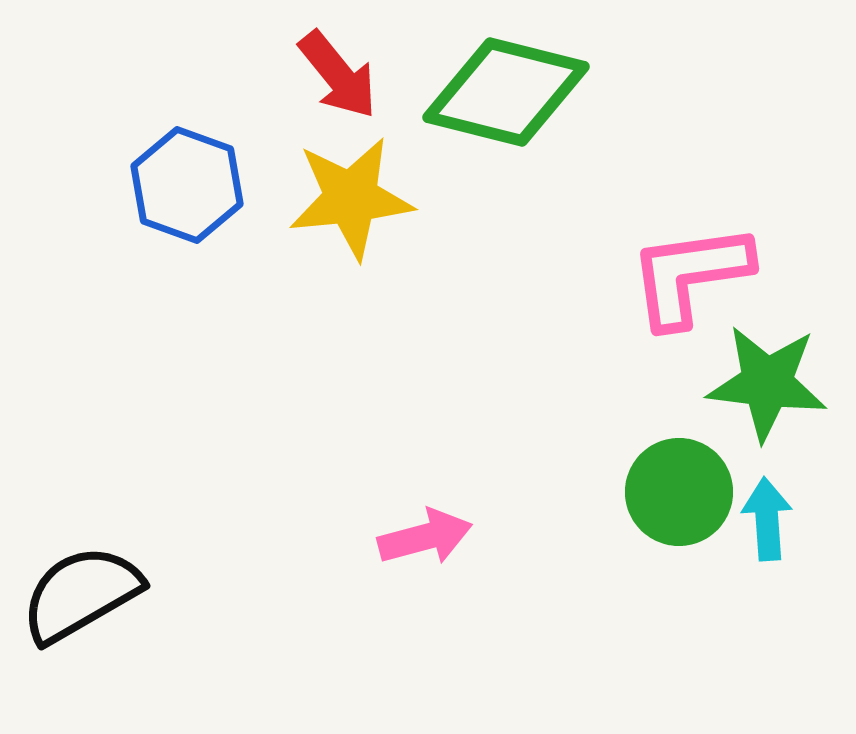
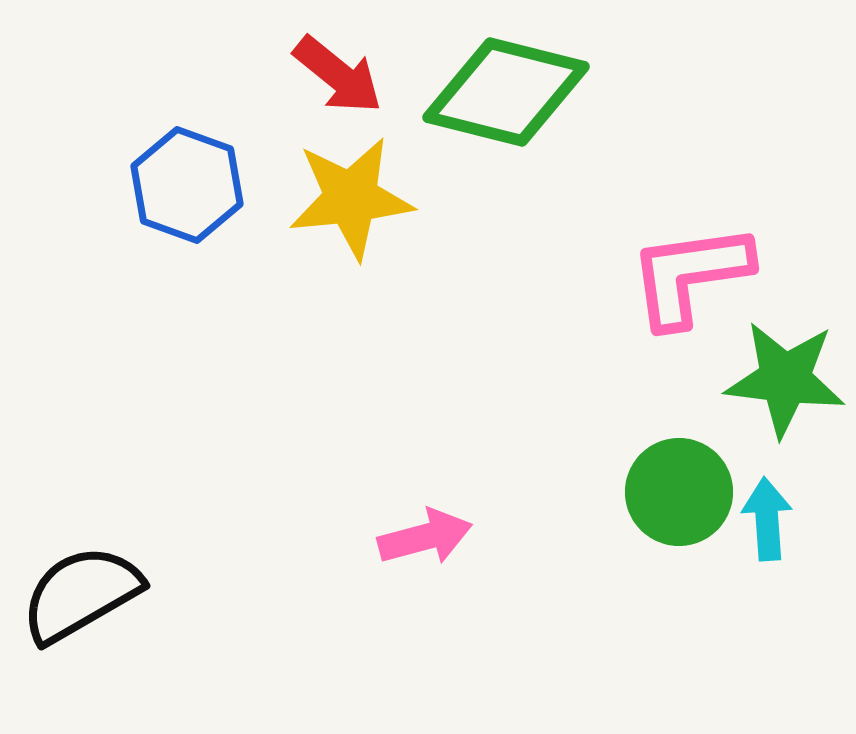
red arrow: rotated 12 degrees counterclockwise
green star: moved 18 px right, 4 px up
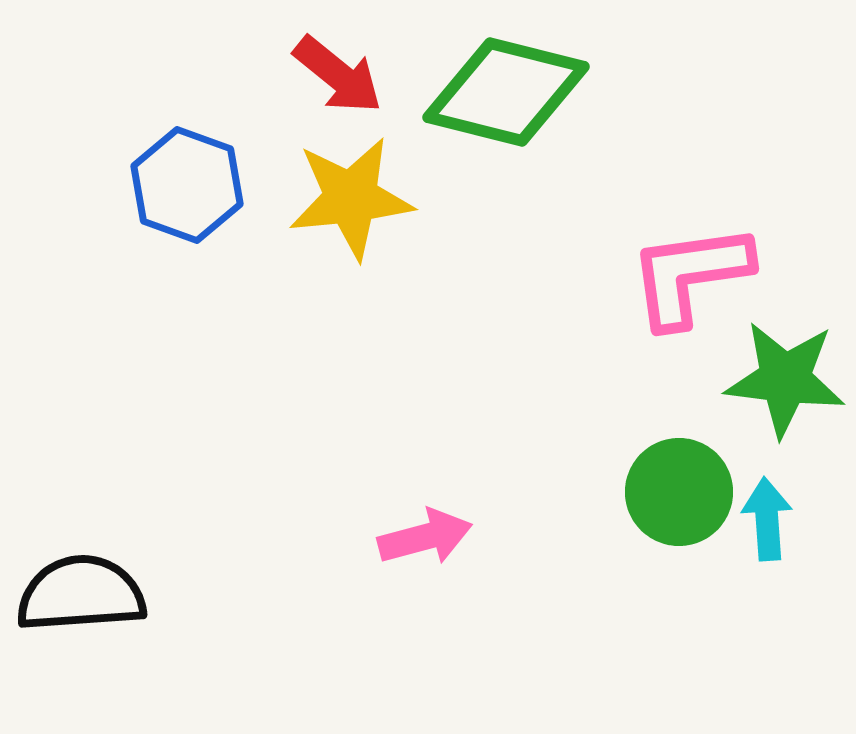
black semicircle: rotated 26 degrees clockwise
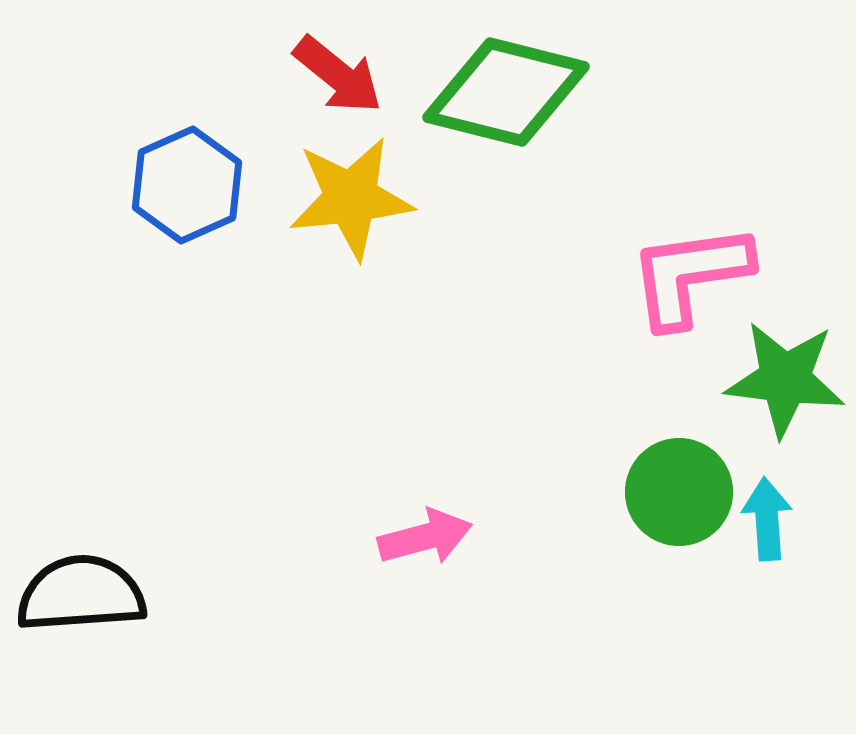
blue hexagon: rotated 16 degrees clockwise
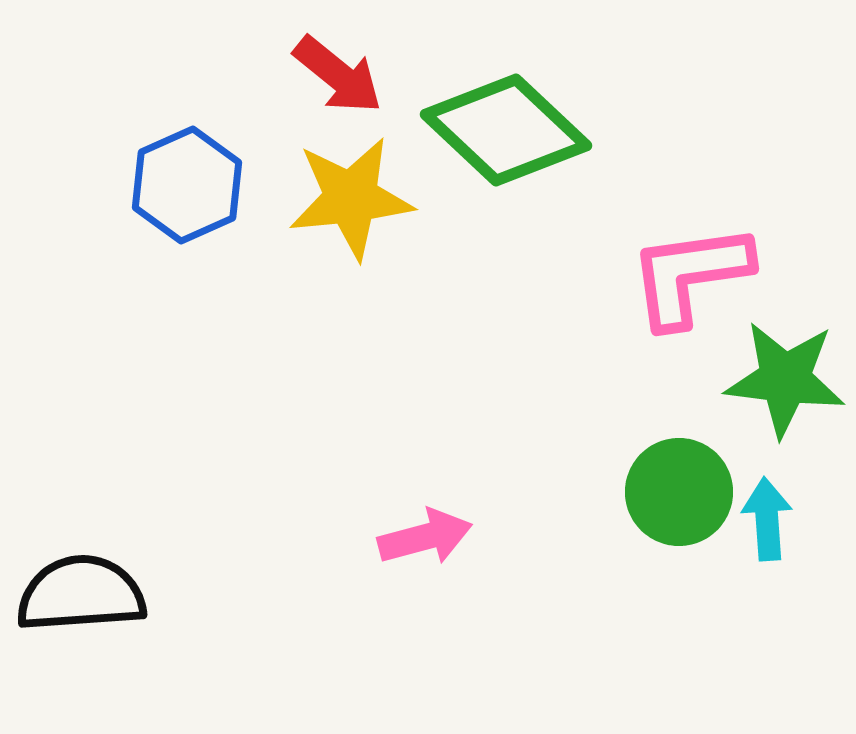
green diamond: moved 38 px down; rotated 29 degrees clockwise
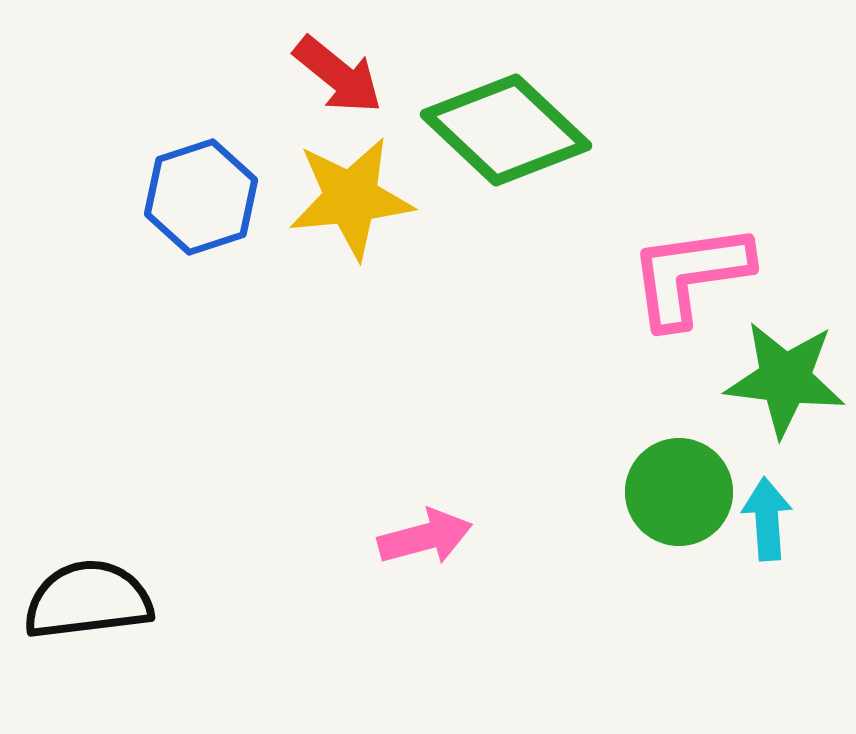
blue hexagon: moved 14 px right, 12 px down; rotated 6 degrees clockwise
black semicircle: moved 7 px right, 6 px down; rotated 3 degrees counterclockwise
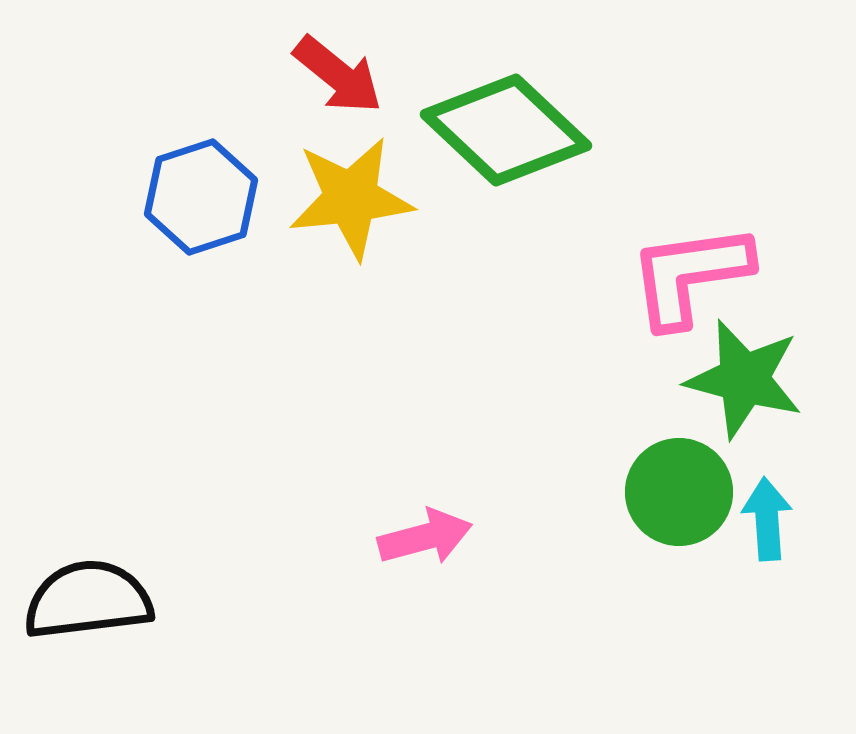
green star: moved 41 px left; rotated 8 degrees clockwise
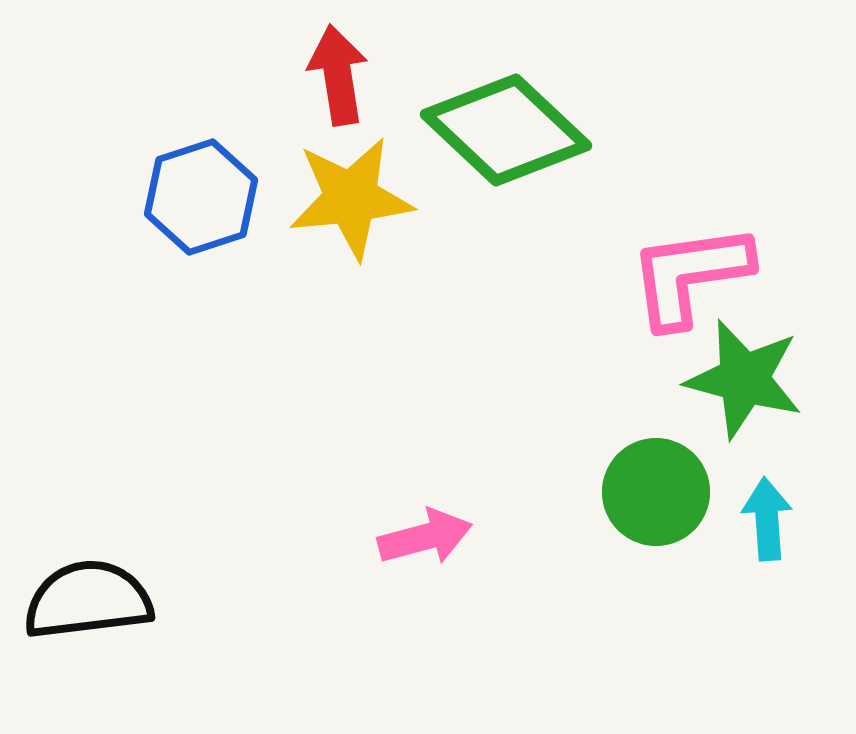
red arrow: rotated 138 degrees counterclockwise
green circle: moved 23 px left
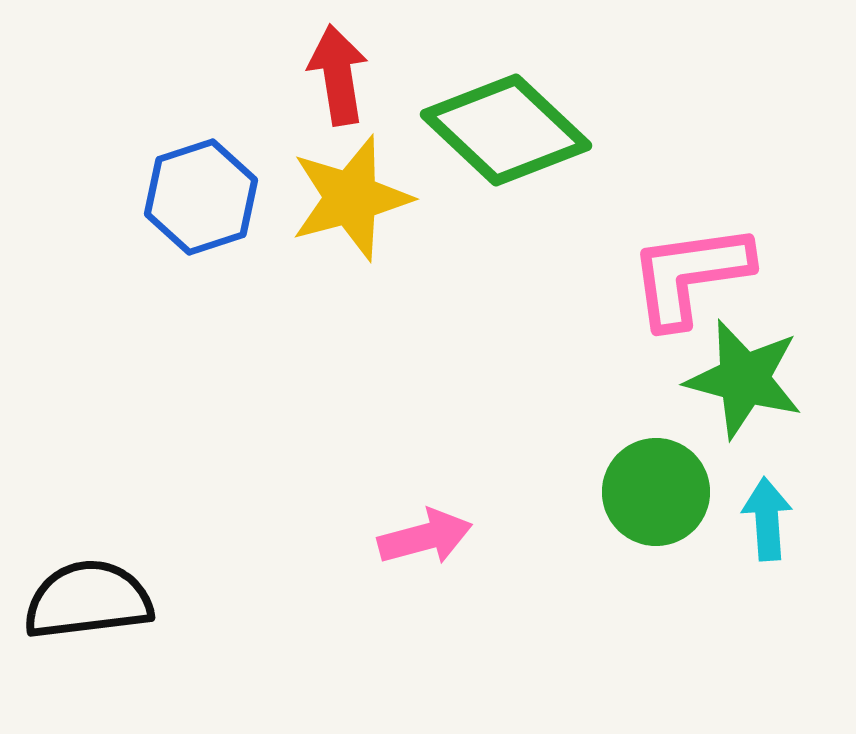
yellow star: rotated 9 degrees counterclockwise
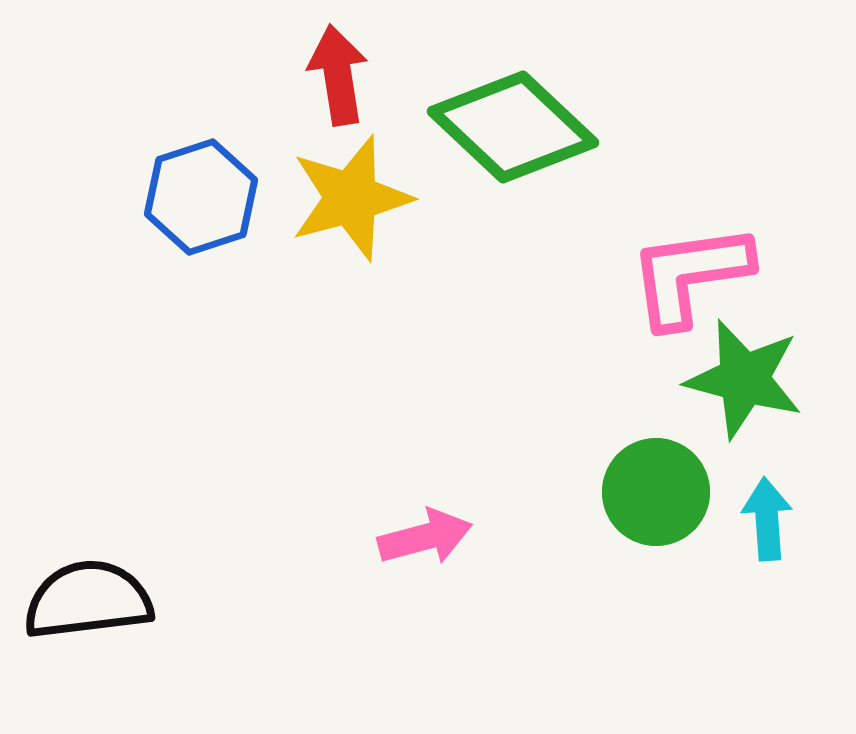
green diamond: moved 7 px right, 3 px up
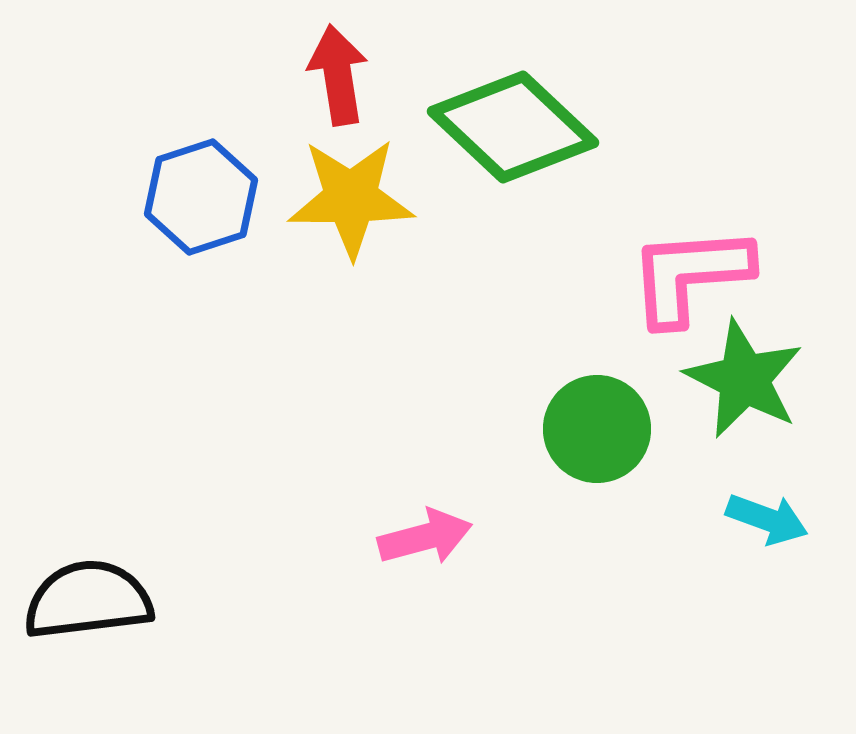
yellow star: rotated 15 degrees clockwise
pink L-shape: rotated 4 degrees clockwise
green star: rotated 12 degrees clockwise
green circle: moved 59 px left, 63 px up
cyan arrow: rotated 114 degrees clockwise
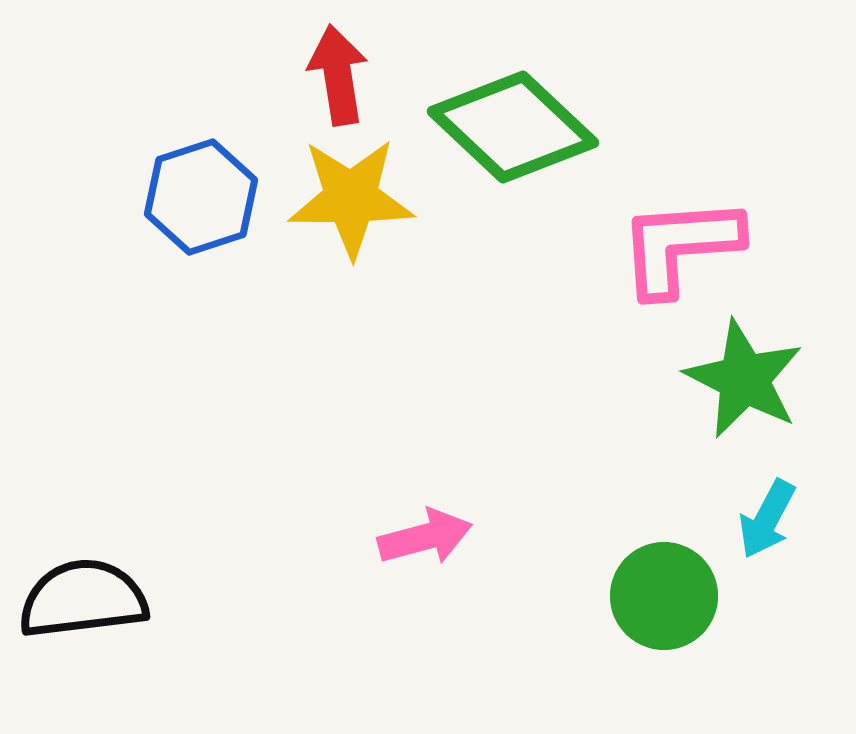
pink L-shape: moved 10 px left, 29 px up
green circle: moved 67 px right, 167 px down
cyan arrow: rotated 98 degrees clockwise
black semicircle: moved 5 px left, 1 px up
